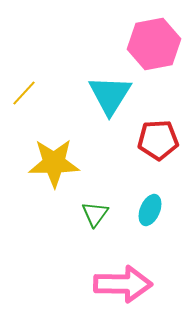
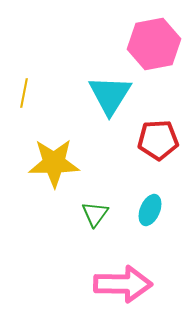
yellow line: rotated 32 degrees counterclockwise
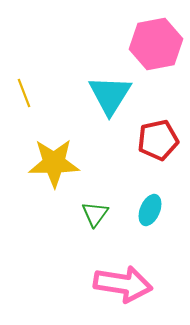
pink hexagon: moved 2 px right
yellow line: rotated 32 degrees counterclockwise
red pentagon: rotated 9 degrees counterclockwise
pink arrow: rotated 8 degrees clockwise
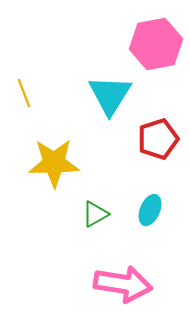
red pentagon: moved 1 px up; rotated 6 degrees counterclockwise
green triangle: rotated 24 degrees clockwise
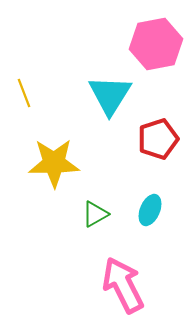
pink arrow: moved 1 px down; rotated 126 degrees counterclockwise
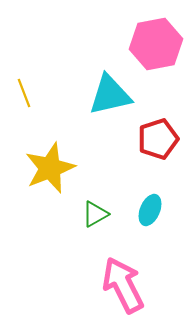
cyan triangle: rotated 45 degrees clockwise
yellow star: moved 4 px left, 5 px down; rotated 21 degrees counterclockwise
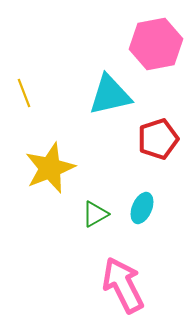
cyan ellipse: moved 8 px left, 2 px up
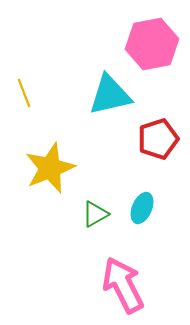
pink hexagon: moved 4 px left
